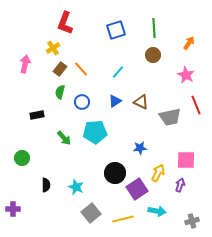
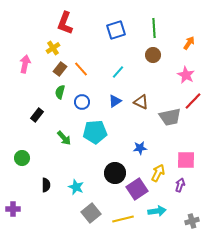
red line: moved 3 px left, 4 px up; rotated 66 degrees clockwise
black rectangle: rotated 40 degrees counterclockwise
cyan arrow: rotated 18 degrees counterclockwise
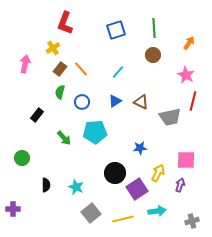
red line: rotated 30 degrees counterclockwise
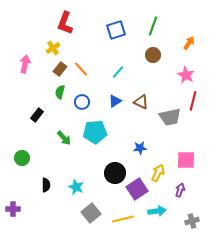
green line: moved 1 px left, 2 px up; rotated 24 degrees clockwise
purple arrow: moved 5 px down
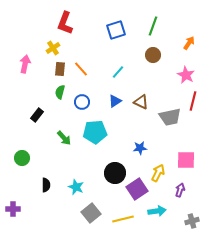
brown rectangle: rotated 32 degrees counterclockwise
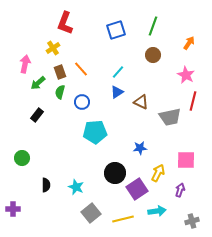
brown rectangle: moved 3 px down; rotated 24 degrees counterclockwise
blue triangle: moved 2 px right, 9 px up
green arrow: moved 26 px left, 55 px up; rotated 91 degrees clockwise
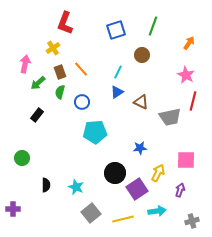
brown circle: moved 11 px left
cyan line: rotated 16 degrees counterclockwise
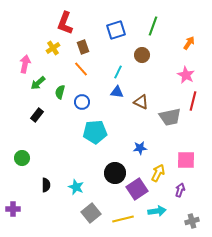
brown rectangle: moved 23 px right, 25 px up
blue triangle: rotated 40 degrees clockwise
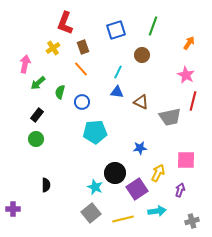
green circle: moved 14 px right, 19 px up
cyan star: moved 19 px right
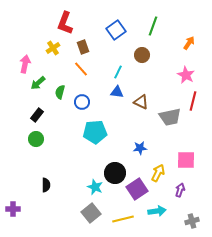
blue square: rotated 18 degrees counterclockwise
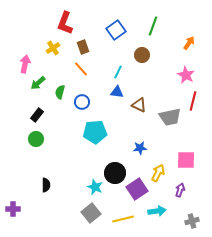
brown triangle: moved 2 px left, 3 px down
